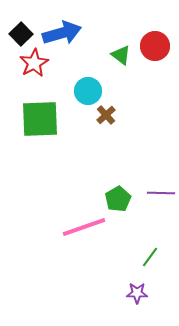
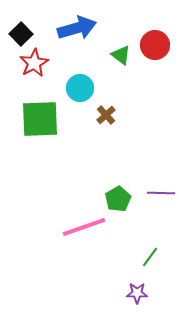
blue arrow: moved 15 px right, 5 px up
red circle: moved 1 px up
cyan circle: moved 8 px left, 3 px up
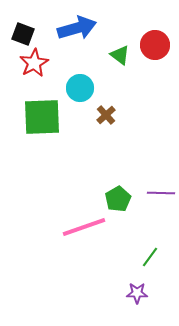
black square: moved 2 px right; rotated 25 degrees counterclockwise
green triangle: moved 1 px left
green square: moved 2 px right, 2 px up
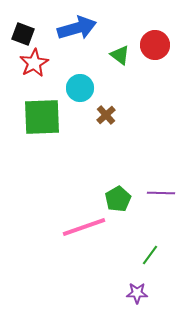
green line: moved 2 px up
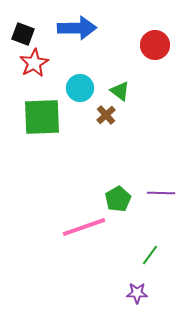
blue arrow: rotated 15 degrees clockwise
green triangle: moved 36 px down
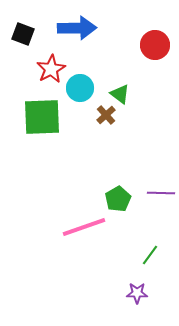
red star: moved 17 px right, 6 px down
green triangle: moved 3 px down
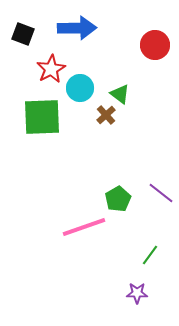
purple line: rotated 36 degrees clockwise
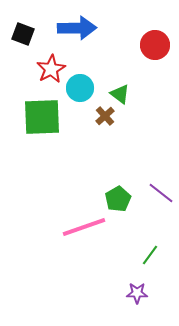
brown cross: moved 1 px left, 1 px down
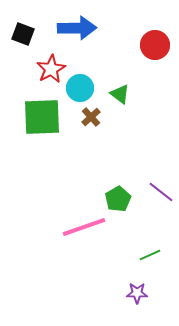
brown cross: moved 14 px left, 1 px down
purple line: moved 1 px up
green line: rotated 30 degrees clockwise
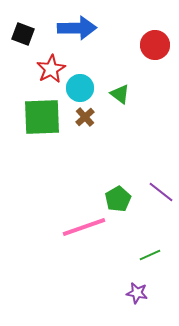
brown cross: moved 6 px left
purple star: rotated 10 degrees clockwise
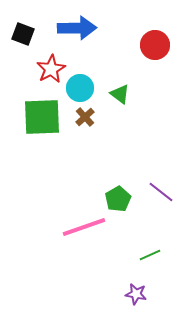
purple star: moved 1 px left, 1 px down
